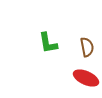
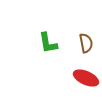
brown semicircle: moved 1 px left, 4 px up
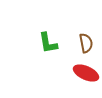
red ellipse: moved 5 px up
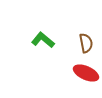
green L-shape: moved 5 px left, 3 px up; rotated 140 degrees clockwise
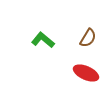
brown semicircle: moved 2 px right, 5 px up; rotated 42 degrees clockwise
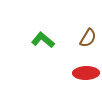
red ellipse: rotated 25 degrees counterclockwise
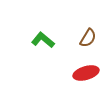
red ellipse: rotated 15 degrees counterclockwise
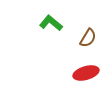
green L-shape: moved 8 px right, 17 px up
